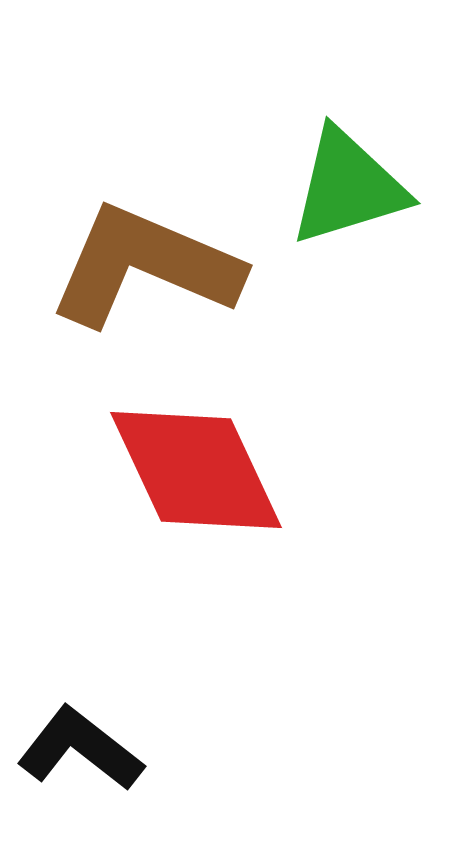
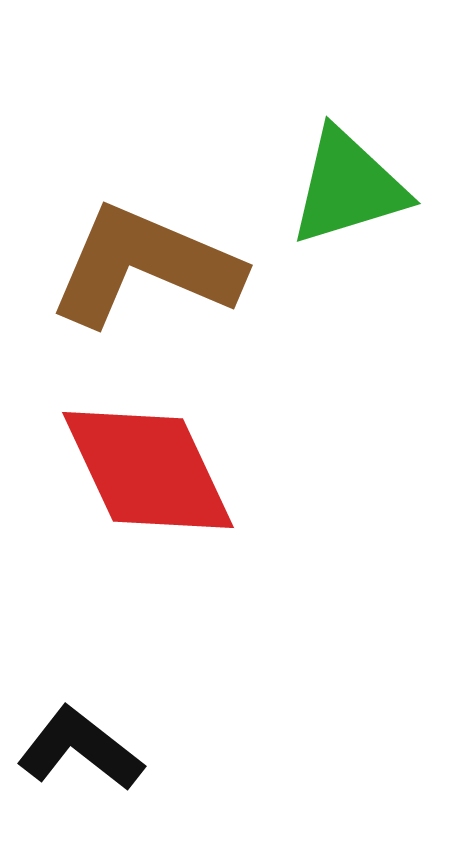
red diamond: moved 48 px left
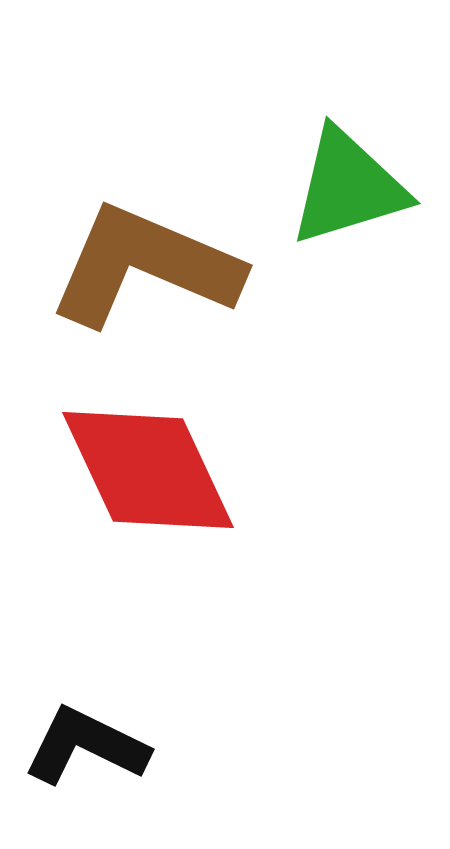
black L-shape: moved 6 px right, 3 px up; rotated 12 degrees counterclockwise
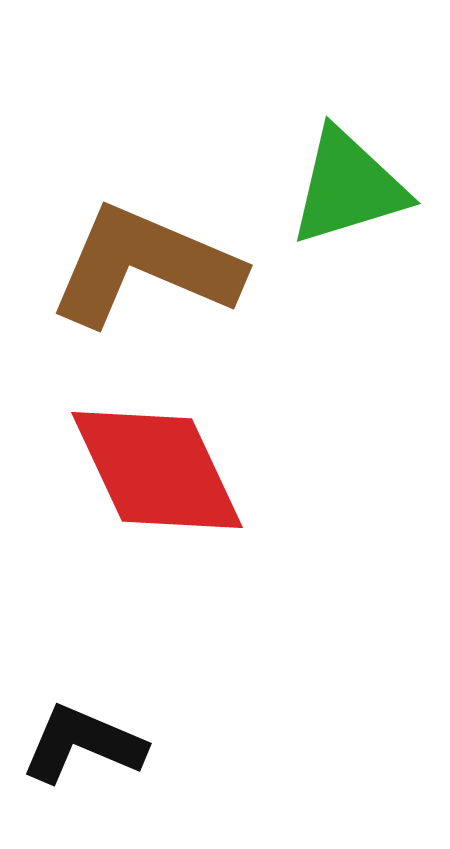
red diamond: moved 9 px right
black L-shape: moved 3 px left, 2 px up; rotated 3 degrees counterclockwise
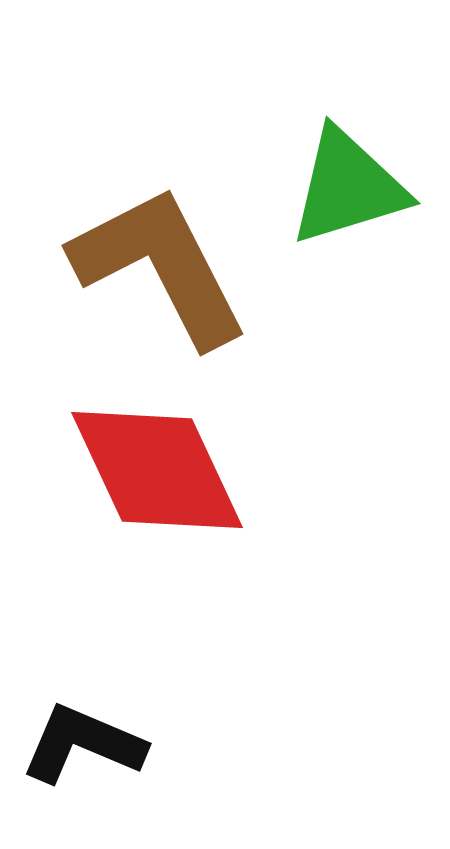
brown L-shape: moved 15 px right; rotated 40 degrees clockwise
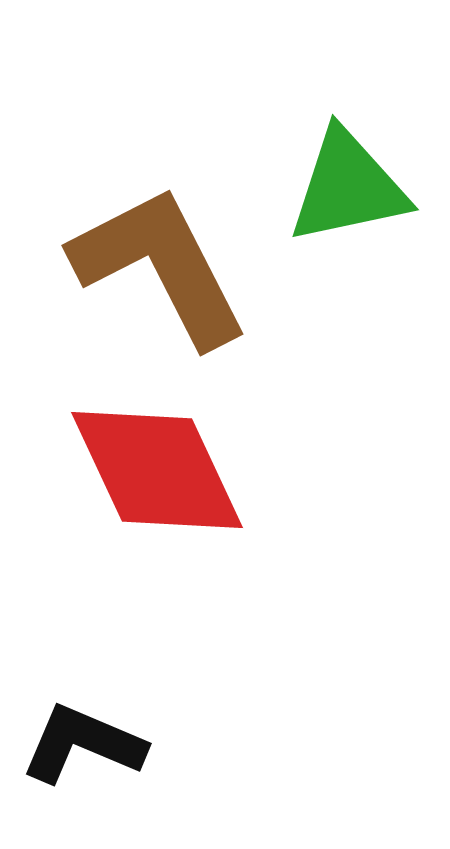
green triangle: rotated 5 degrees clockwise
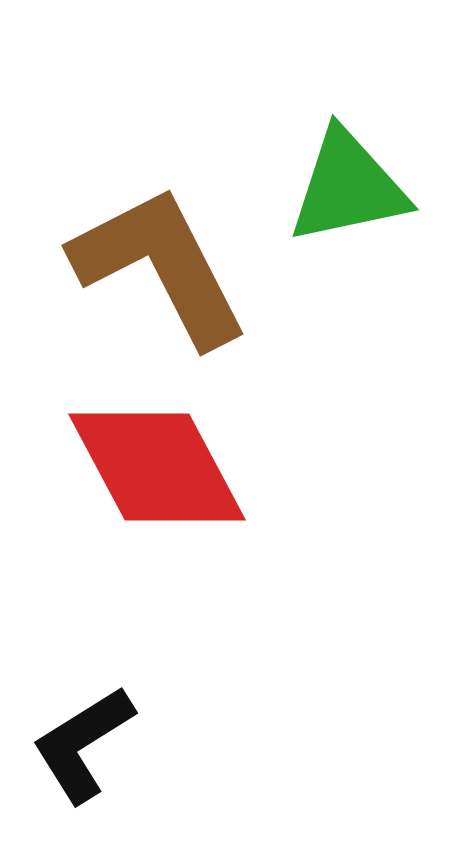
red diamond: moved 3 px up; rotated 3 degrees counterclockwise
black L-shape: rotated 55 degrees counterclockwise
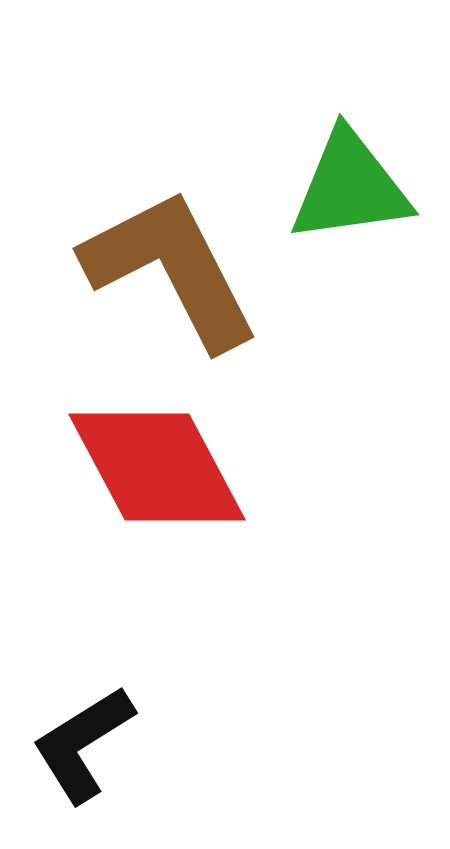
green triangle: moved 2 px right; rotated 4 degrees clockwise
brown L-shape: moved 11 px right, 3 px down
